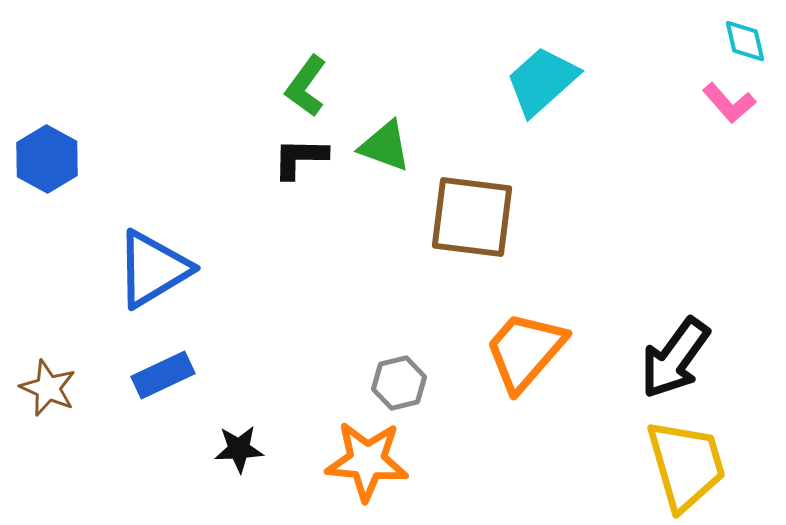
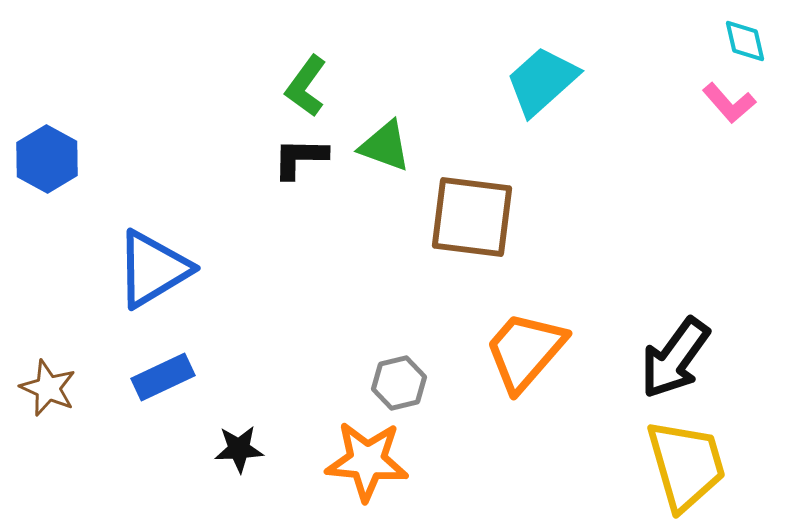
blue rectangle: moved 2 px down
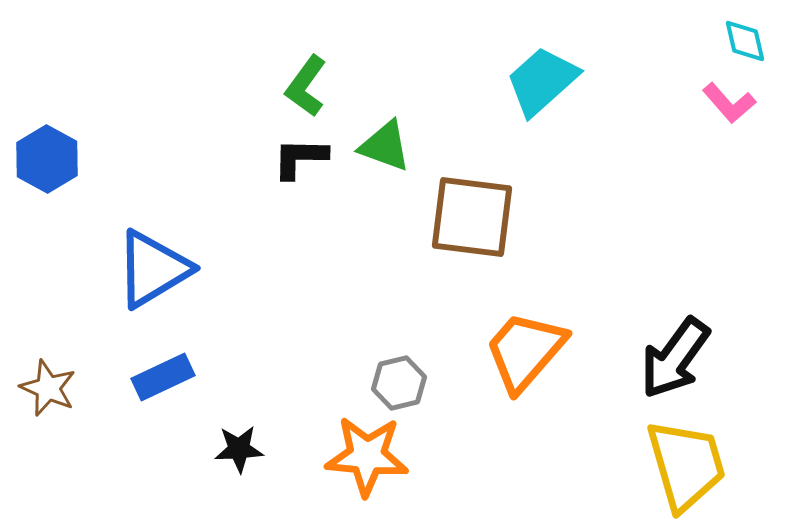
orange star: moved 5 px up
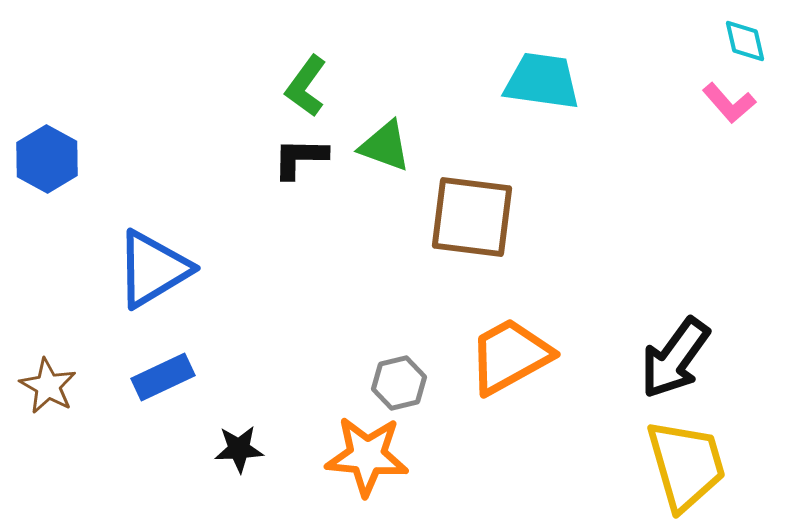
cyan trapezoid: rotated 50 degrees clockwise
orange trapezoid: moved 15 px left, 5 px down; rotated 20 degrees clockwise
brown star: moved 2 px up; rotated 6 degrees clockwise
